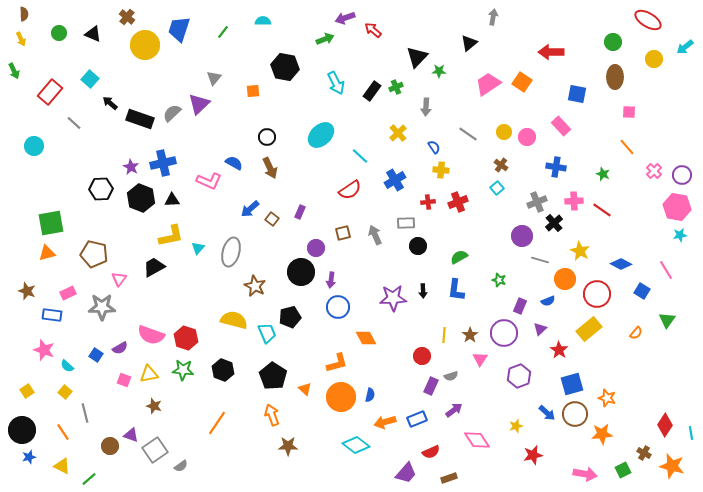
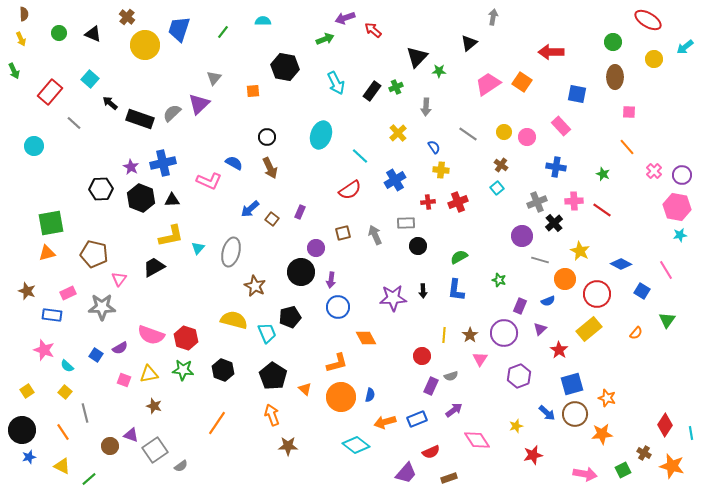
cyan ellipse at (321, 135): rotated 28 degrees counterclockwise
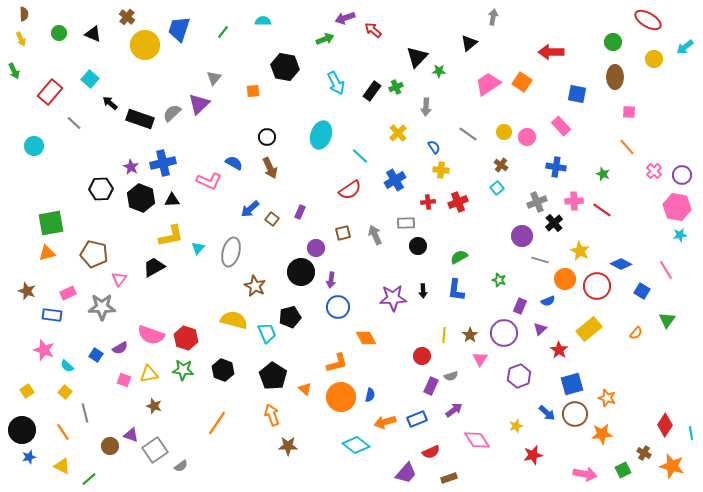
red circle at (597, 294): moved 8 px up
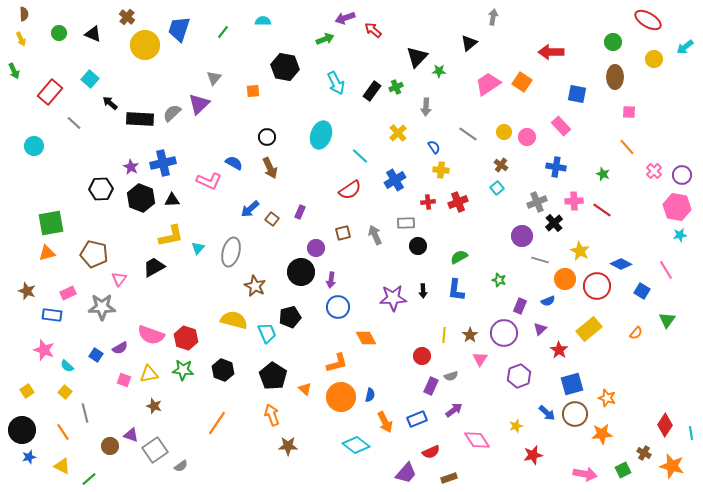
black rectangle at (140, 119): rotated 16 degrees counterclockwise
orange arrow at (385, 422): rotated 100 degrees counterclockwise
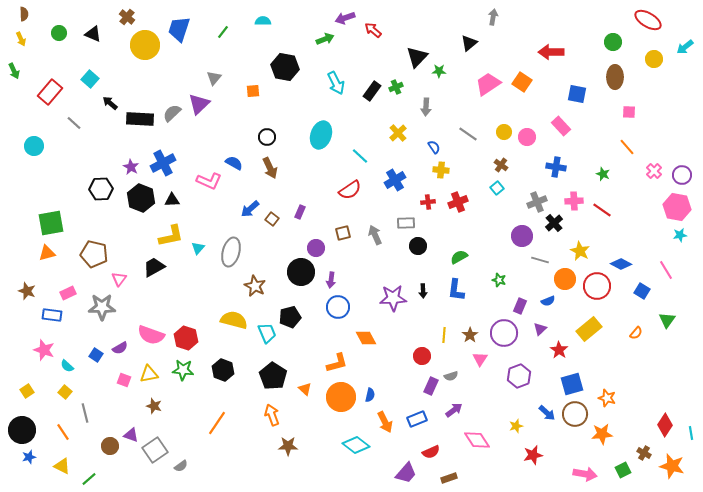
blue cross at (163, 163): rotated 15 degrees counterclockwise
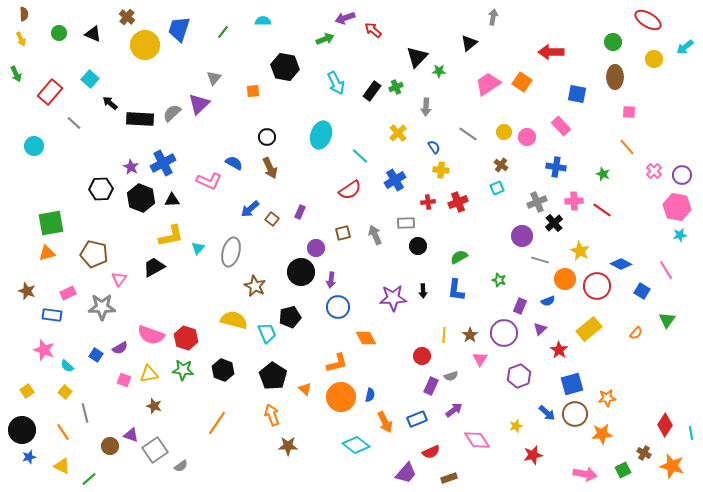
green arrow at (14, 71): moved 2 px right, 3 px down
cyan square at (497, 188): rotated 16 degrees clockwise
orange star at (607, 398): rotated 24 degrees counterclockwise
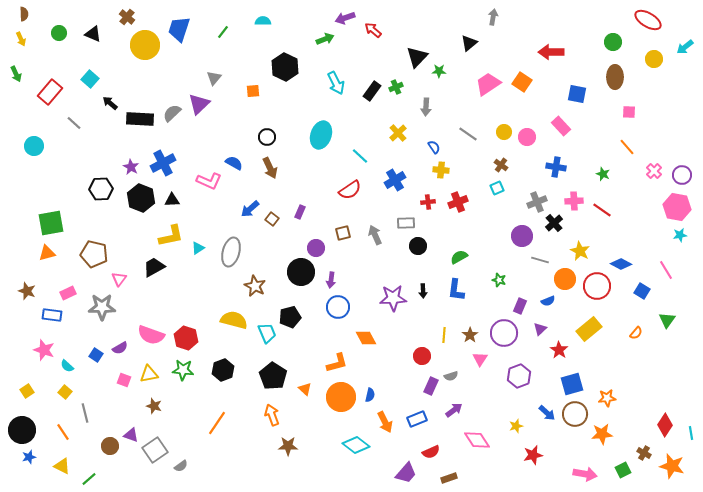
black hexagon at (285, 67): rotated 16 degrees clockwise
cyan triangle at (198, 248): rotated 16 degrees clockwise
black hexagon at (223, 370): rotated 20 degrees clockwise
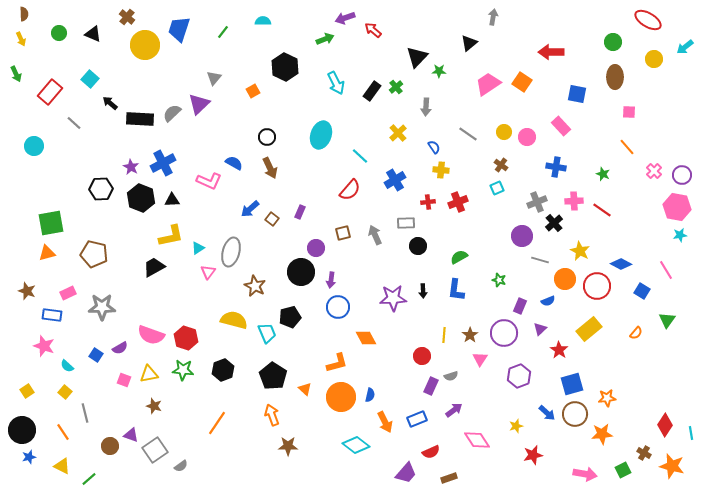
green cross at (396, 87): rotated 16 degrees counterclockwise
orange square at (253, 91): rotated 24 degrees counterclockwise
red semicircle at (350, 190): rotated 15 degrees counterclockwise
pink triangle at (119, 279): moved 89 px right, 7 px up
pink star at (44, 350): moved 4 px up
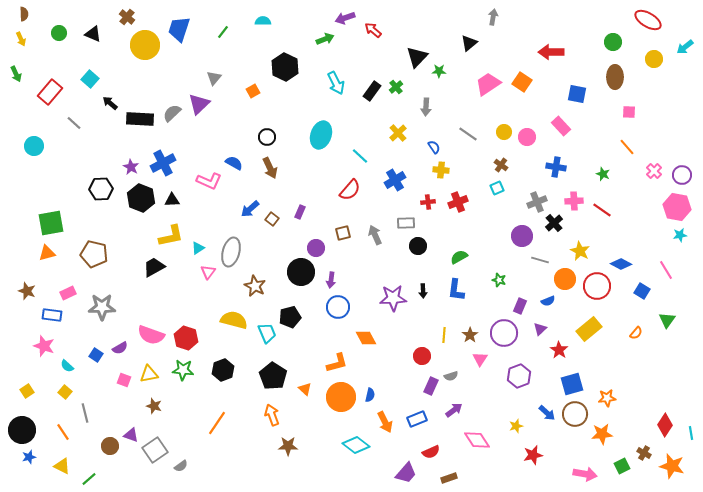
green square at (623, 470): moved 1 px left, 4 px up
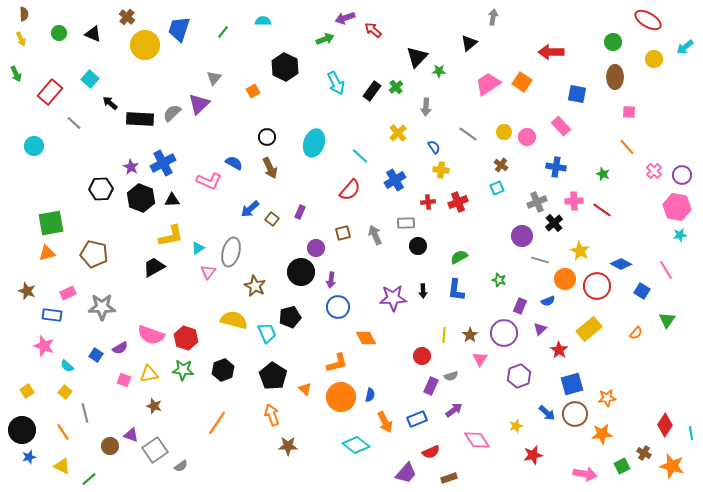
cyan ellipse at (321, 135): moved 7 px left, 8 px down
